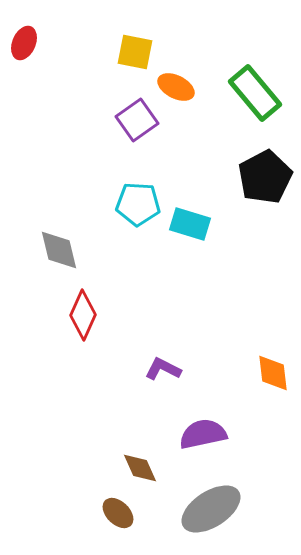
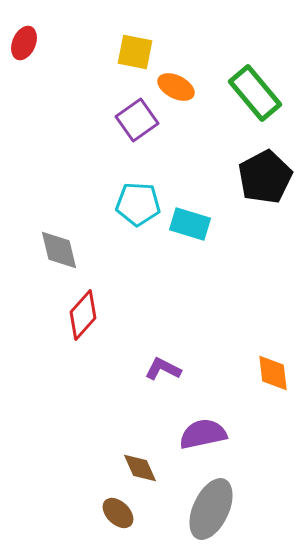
red diamond: rotated 18 degrees clockwise
gray ellipse: rotated 32 degrees counterclockwise
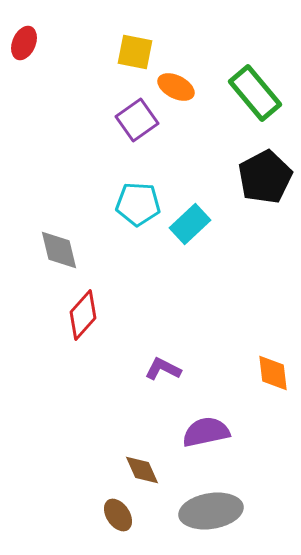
cyan rectangle: rotated 60 degrees counterclockwise
purple semicircle: moved 3 px right, 2 px up
brown diamond: moved 2 px right, 2 px down
gray ellipse: moved 2 px down; rotated 56 degrees clockwise
brown ellipse: moved 2 px down; rotated 12 degrees clockwise
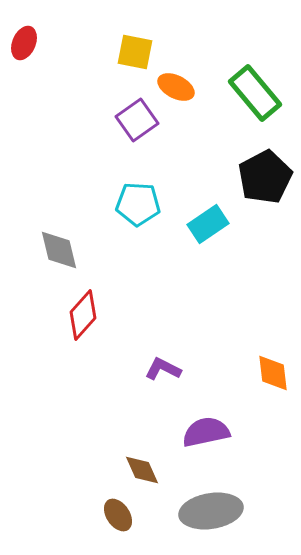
cyan rectangle: moved 18 px right; rotated 9 degrees clockwise
